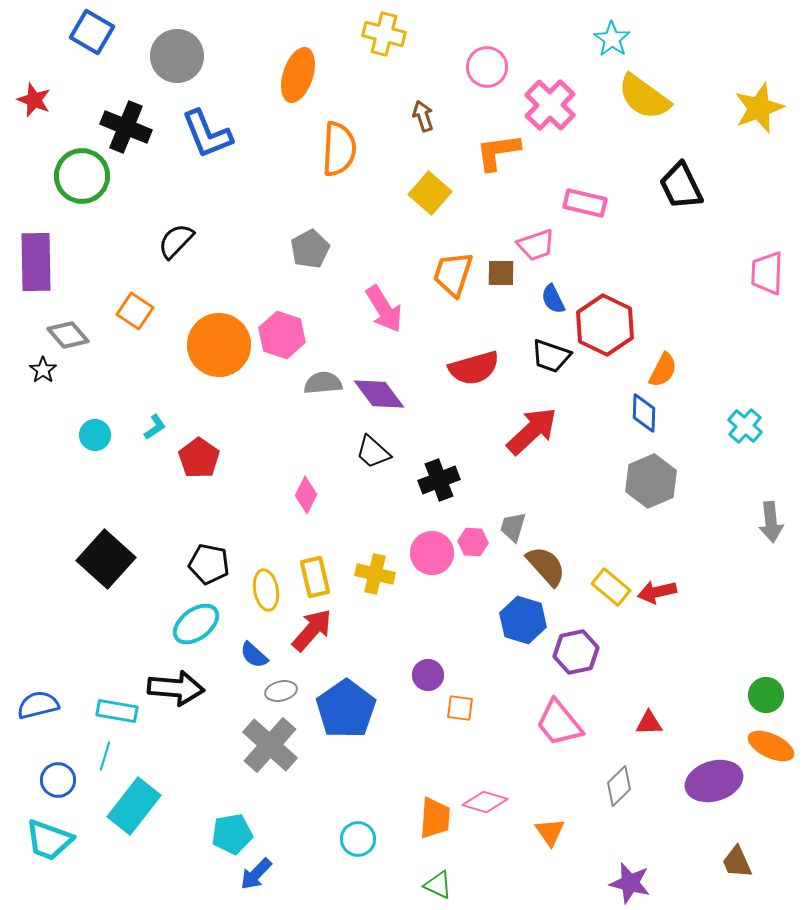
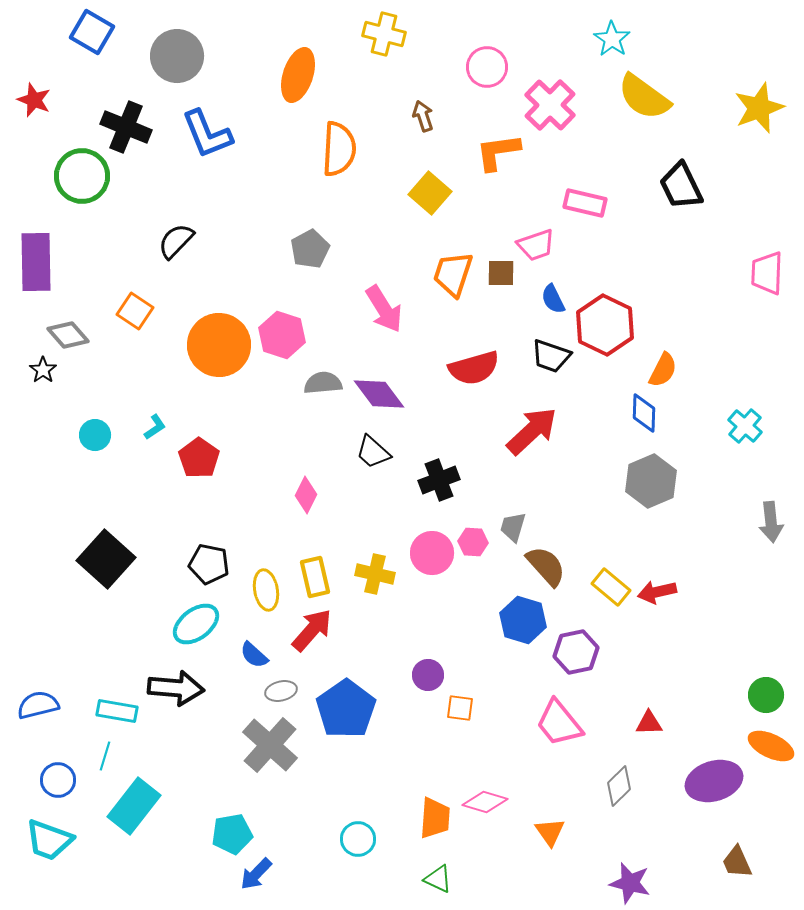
green triangle at (438, 885): moved 6 px up
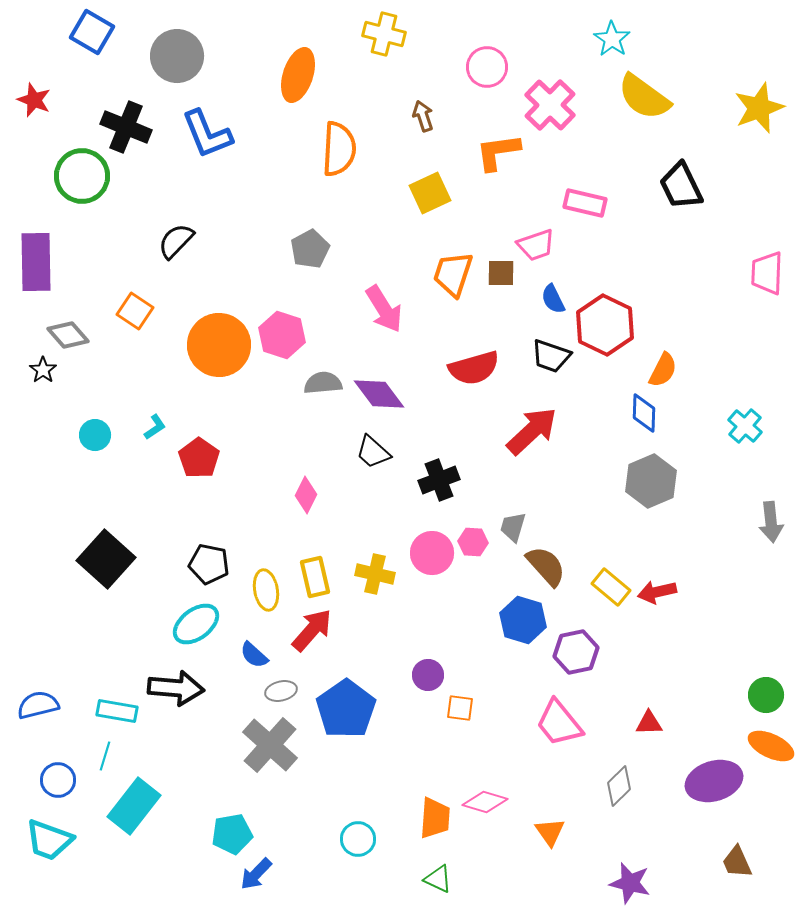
yellow square at (430, 193): rotated 24 degrees clockwise
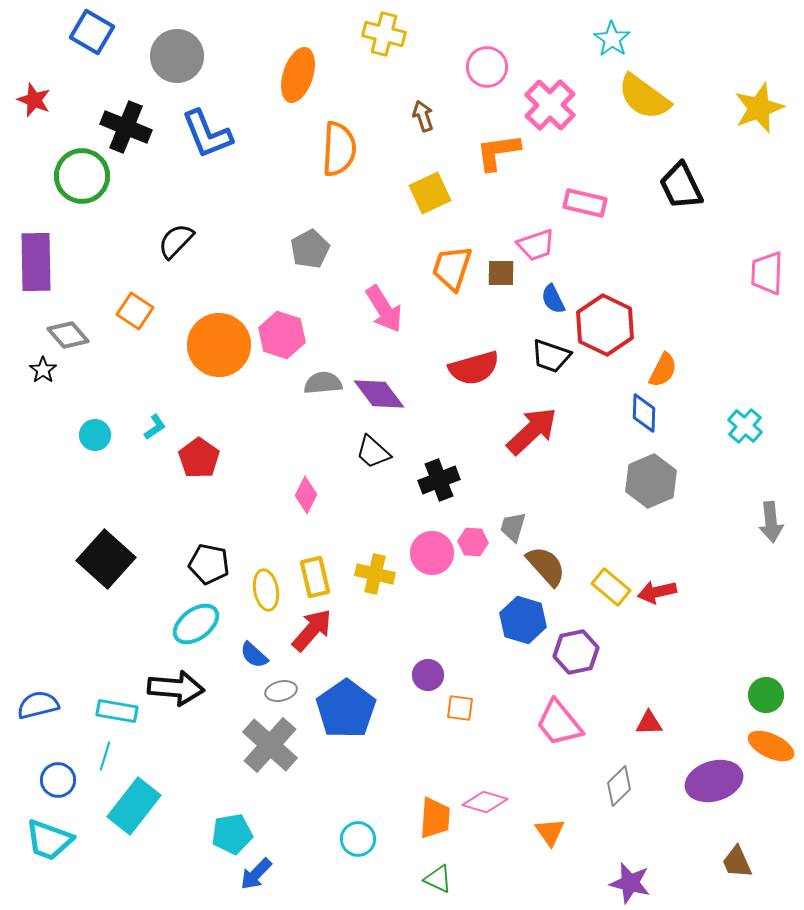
orange trapezoid at (453, 274): moved 1 px left, 6 px up
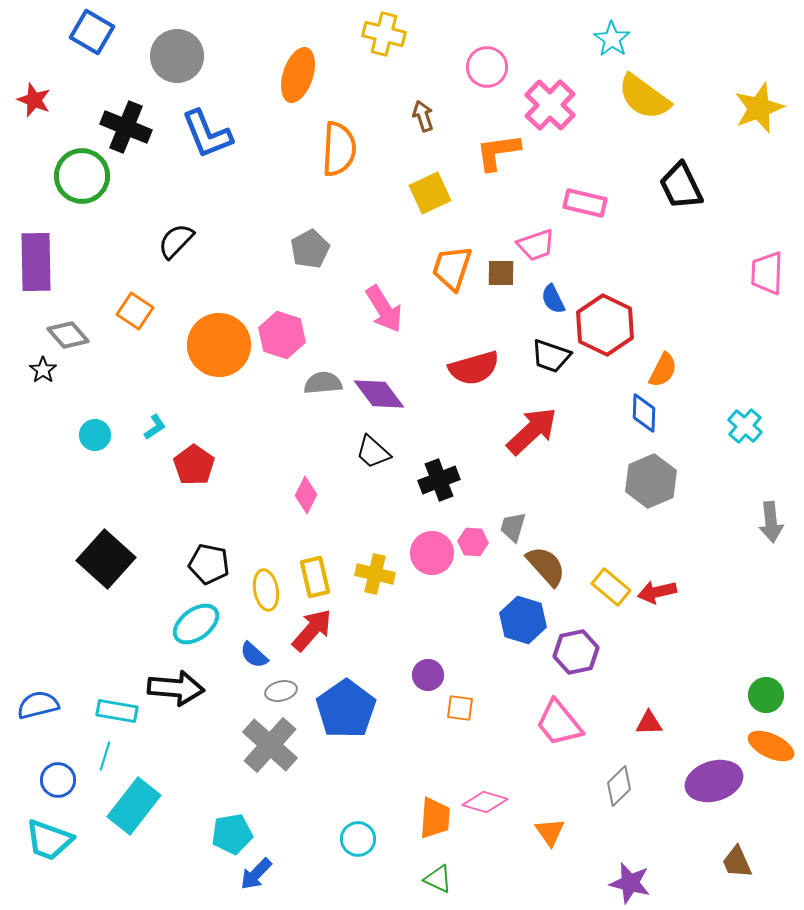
red pentagon at (199, 458): moved 5 px left, 7 px down
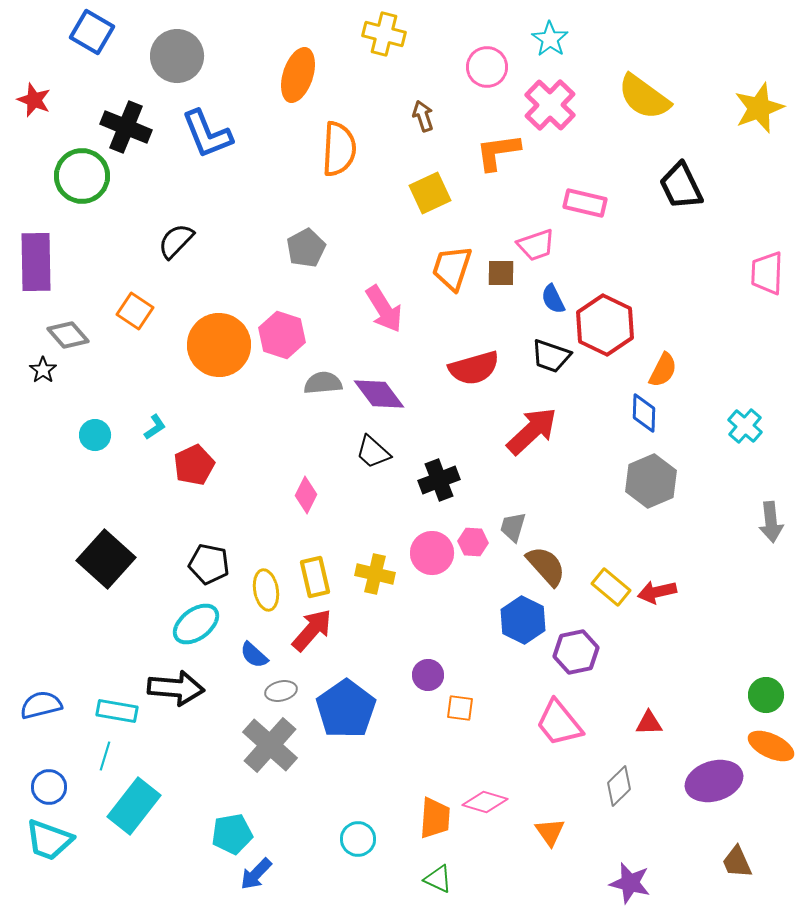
cyan star at (612, 39): moved 62 px left
gray pentagon at (310, 249): moved 4 px left, 1 px up
red pentagon at (194, 465): rotated 12 degrees clockwise
blue hexagon at (523, 620): rotated 9 degrees clockwise
blue semicircle at (38, 705): moved 3 px right
blue circle at (58, 780): moved 9 px left, 7 px down
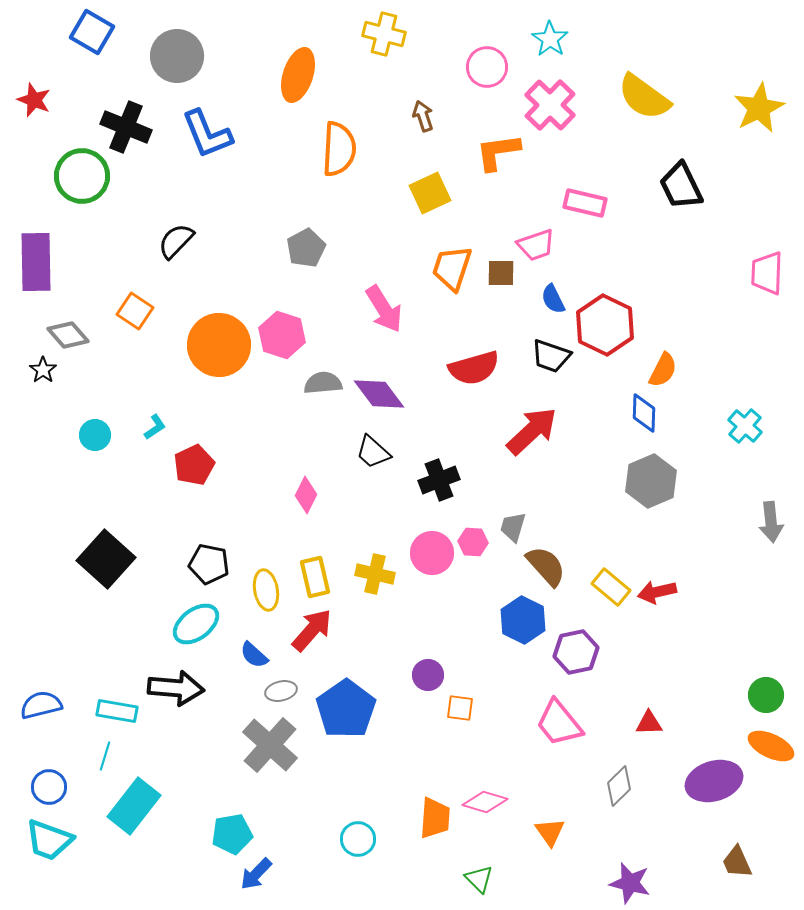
yellow star at (759, 108): rotated 6 degrees counterclockwise
green triangle at (438, 879): moved 41 px right; rotated 20 degrees clockwise
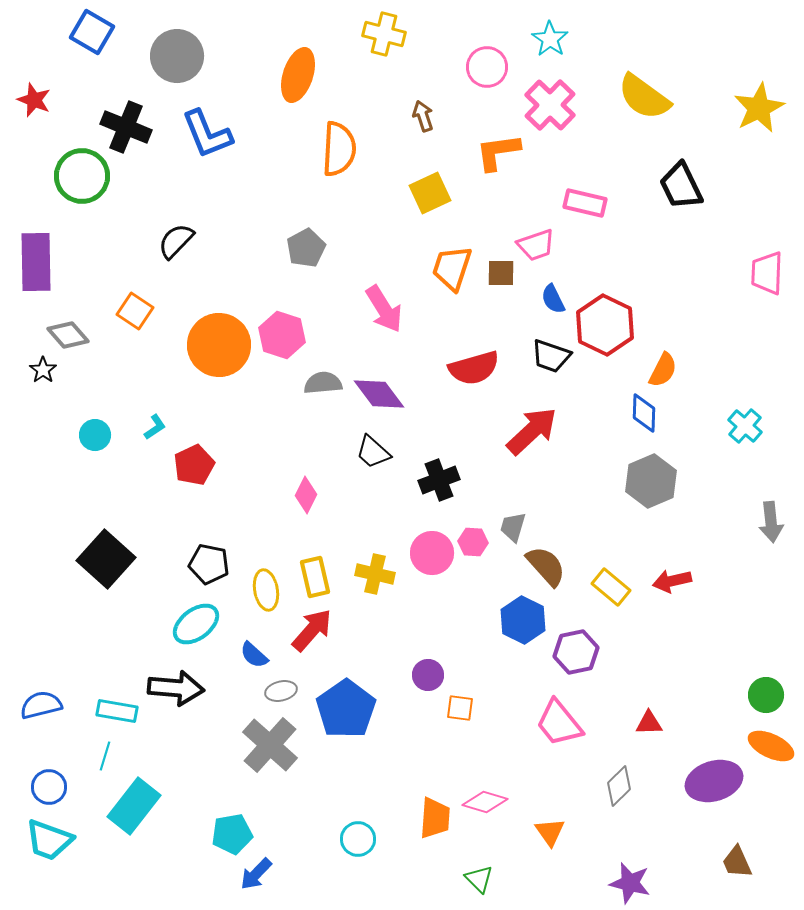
red arrow at (657, 592): moved 15 px right, 11 px up
